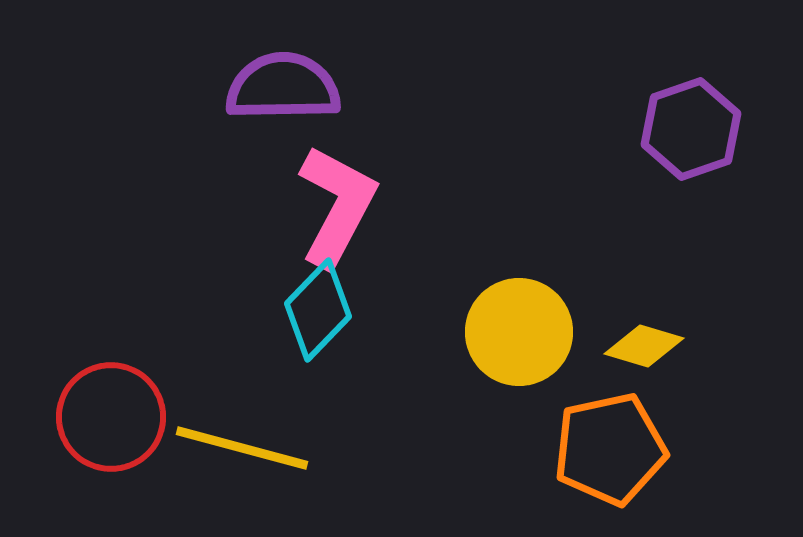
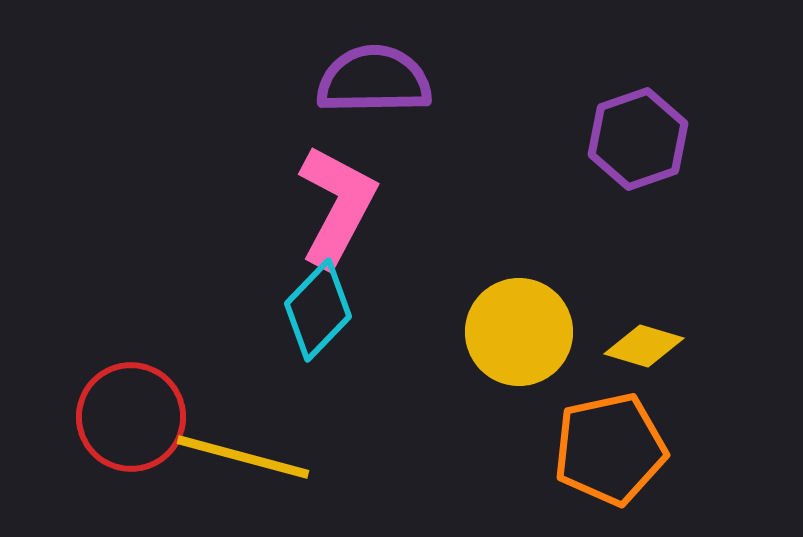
purple semicircle: moved 91 px right, 7 px up
purple hexagon: moved 53 px left, 10 px down
red circle: moved 20 px right
yellow line: moved 1 px right, 9 px down
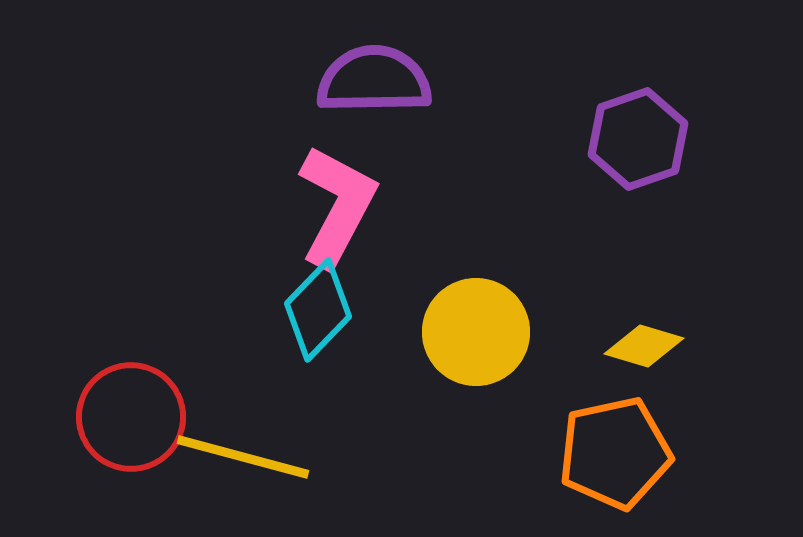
yellow circle: moved 43 px left
orange pentagon: moved 5 px right, 4 px down
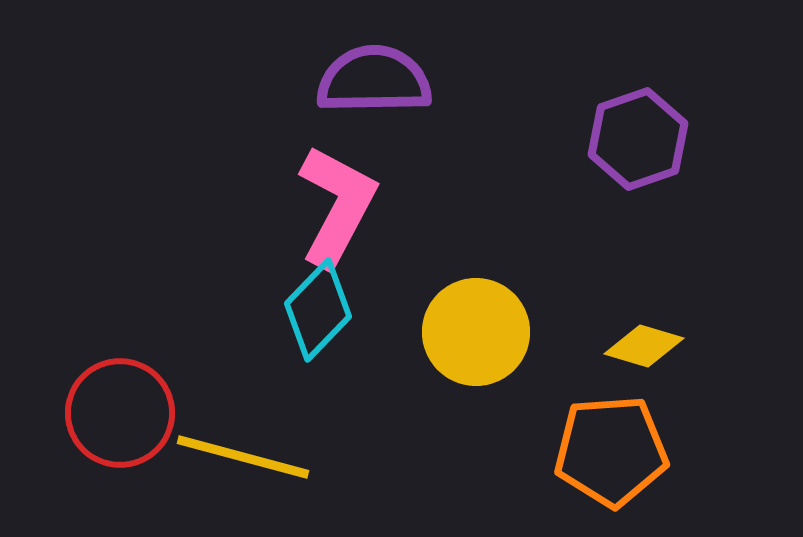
red circle: moved 11 px left, 4 px up
orange pentagon: moved 4 px left, 2 px up; rotated 8 degrees clockwise
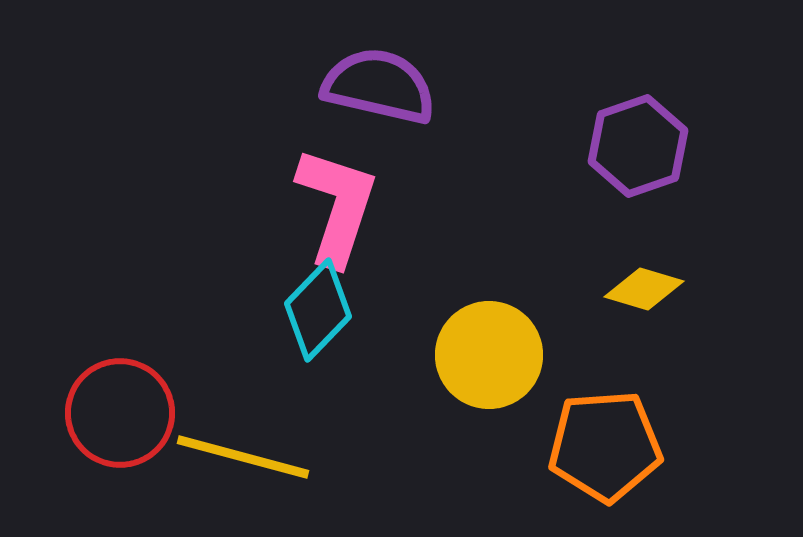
purple semicircle: moved 5 px right, 6 px down; rotated 14 degrees clockwise
purple hexagon: moved 7 px down
pink L-shape: rotated 10 degrees counterclockwise
yellow circle: moved 13 px right, 23 px down
yellow diamond: moved 57 px up
orange pentagon: moved 6 px left, 5 px up
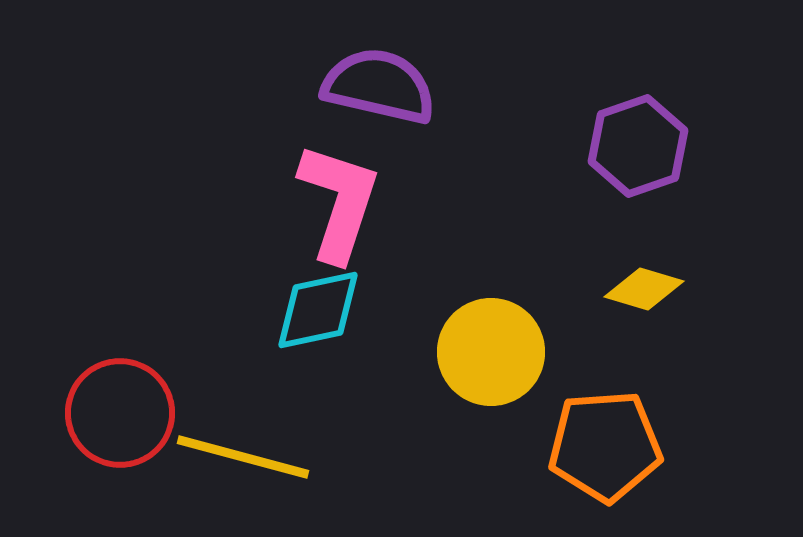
pink L-shape: moved 2 px right, 4 px up
cyan diamond: rotated 34 degrees clockwise
yellow circle: moved 2 px right, 3 px up
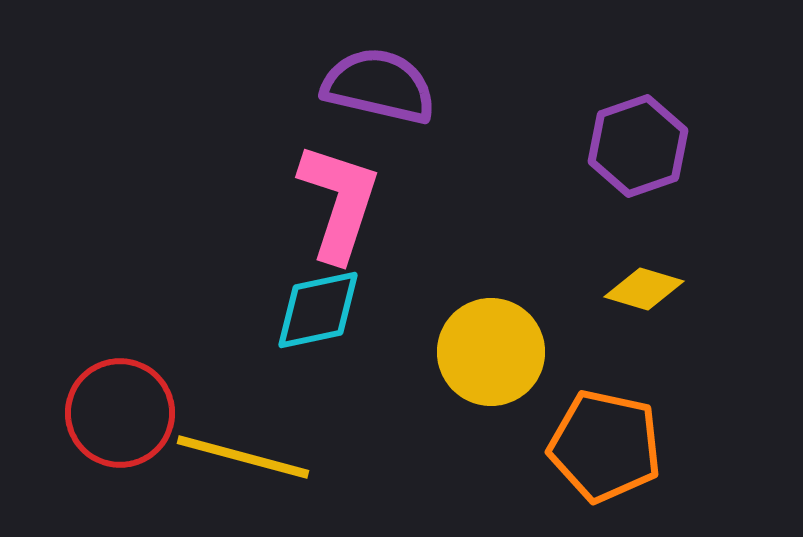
orange pentagon: rotated 16 degrees clockwise
